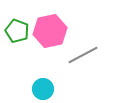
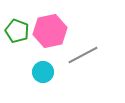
cyan circle: moved 17 px up
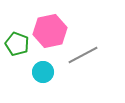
green pentagon: moved 13 px down
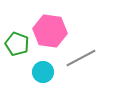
pink hexagon: rotated 20 degrees clockwise
gray line: moved 2 px left, 3 px down
